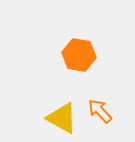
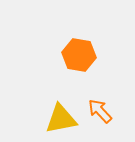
yellow triangle: moved 1 px left, 1 px down; rotated 40 degrees counterclockwise
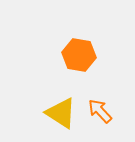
yellow triangle: moved 6 px up; rotated 44 degrees clockwise
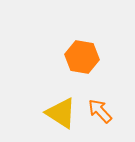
orange hexagon: moved 3 px right, 2 px down
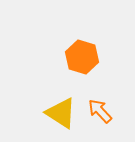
orange hexagon: rotated 8 degrees clockwise
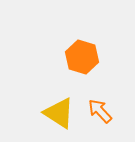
yellow triangle: moved 2 px left
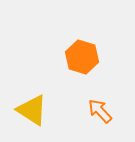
yellow triangle: moved 27 px left, 3 px up
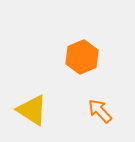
orange hexagon: rotated 20 degrees clockwise
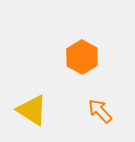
orange hexagon: rotated 8 degrees counterclockwise
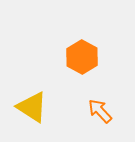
yellow triangle: moved 3 px up
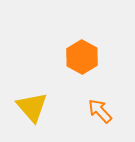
yellow triangle: rotated 16 degrees clockwise
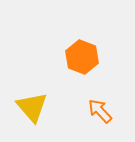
orange hexagon: rotated 8 degrees counterclockwise
